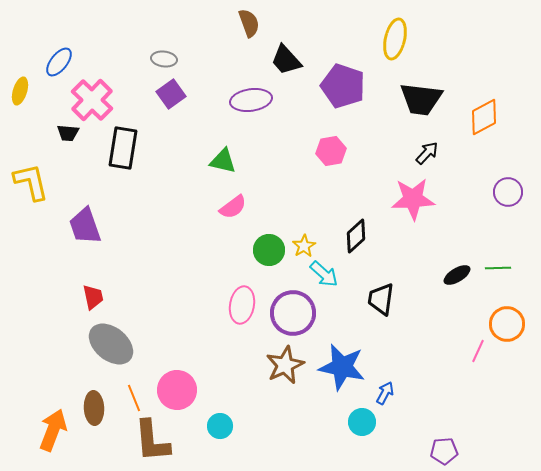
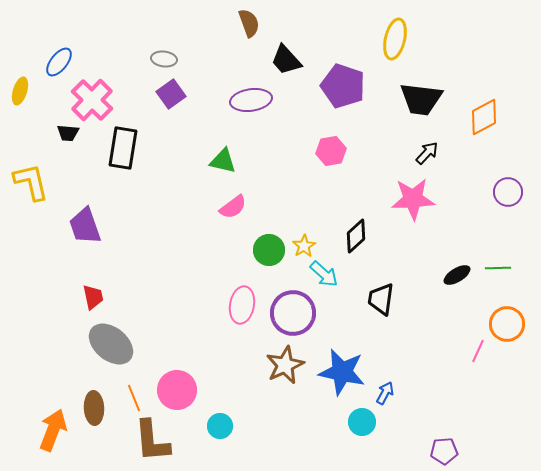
blue star at (342, 367): moved 5 px down
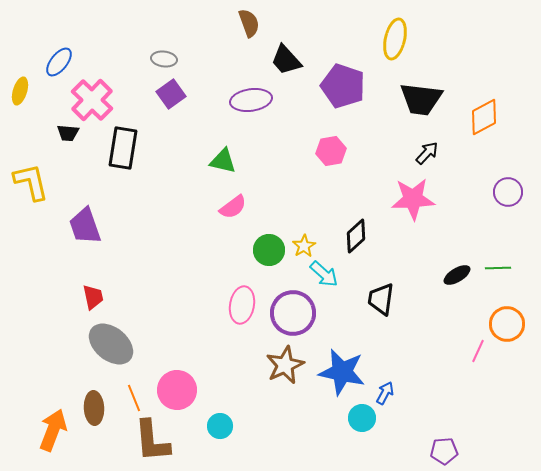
cyan circle at (362, 422): moved 4 px up
